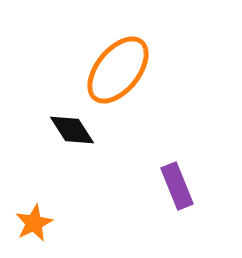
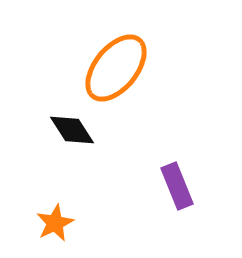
orange ellipse: moved 2 px left, 2 px up
orange star: moved 21 px right
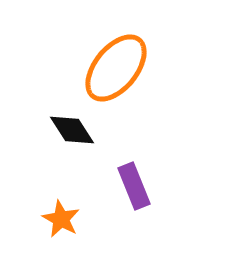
purple rectangle: moved 43 px left
orange star: moved 6 px right, 4 px up; rotated 18 degrees counterclockwise
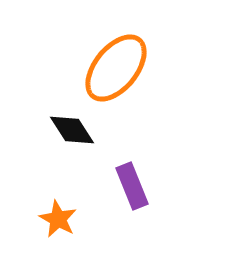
purple rectangle: moved 2 px left
orange star: moved 3 px left
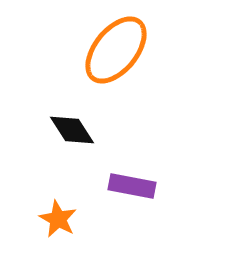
orange ellipse: moved 18 px up
purple rectangle: rotated 57 degrees counterclockwise
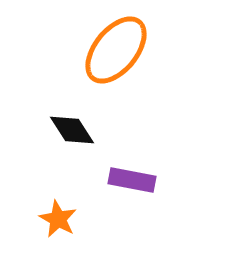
purple rectangle: moved 6 px up
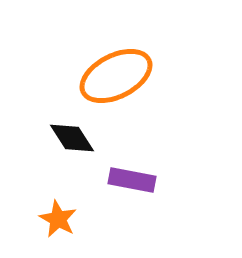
orange ellipse: moved 26 px down; rotated 24 degrees clockwise
black diamond: moved 8 px down
